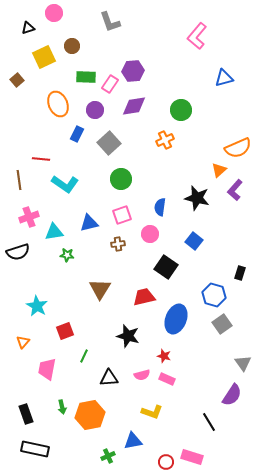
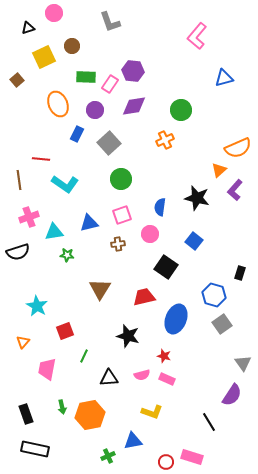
purple hexagon at (133, 71): rotated 10 degrees clockwise
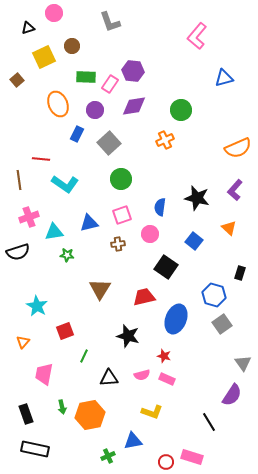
orange triangle at (219, 170): moved 10 px right, 58 px down; rotated 35 degrees counterclockwise
pink trapezoid at (47, 369): moved 3 px left, 5 px down
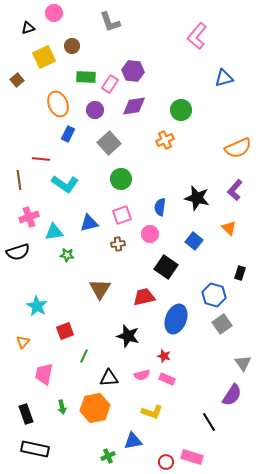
blue rectangle at (77, 134): moved 9 px left
orange hexagon at (90, 415): moved 5 px right, 7 px up
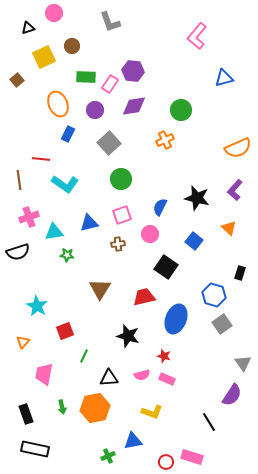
blue semicircle at (160, 207): rotated 18 degrees clockwise
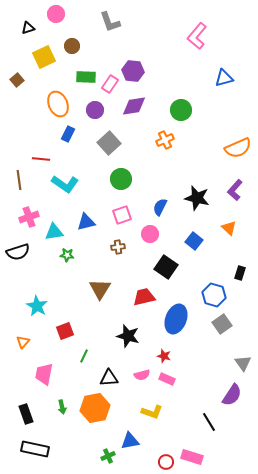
pink circle at (54, 13): moved 2 px right, 1 px down
blue triangle at (89, 223): moved 3 px left, 1 px up
brown cross at (118, 244): moved 3 px down
blue triangle at (133, 441): moved 3 px left
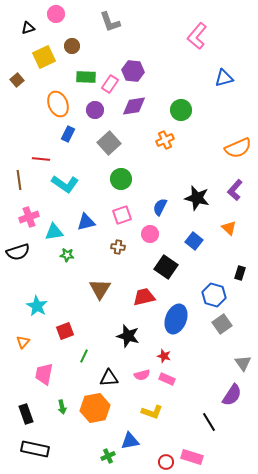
brown cross at (118, 247): rotated 16 degrees clockwise
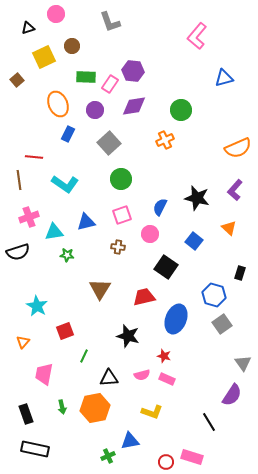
red line at (41, 159): moved 7 px left, 2 px up
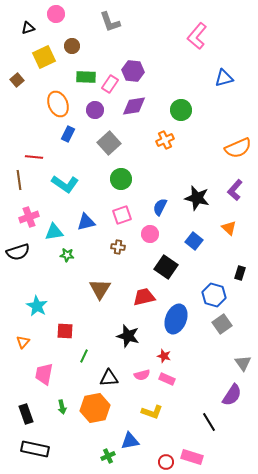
red square at (65, 331): rotated 24 degrees clockwise
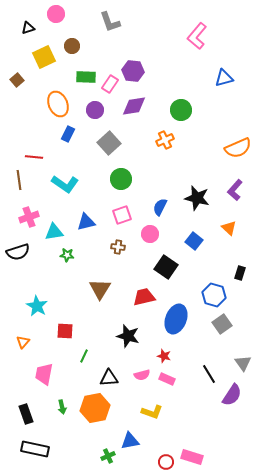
black line at (209, 422): moved 48 px up
